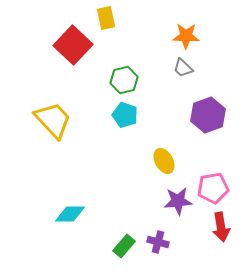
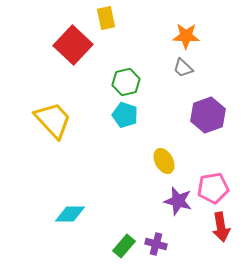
green hexagon: moved 2 px right, 2 px down
purple star: rotated 20 degrees clockwise
purple cross: moved 2 px left, 2 px down
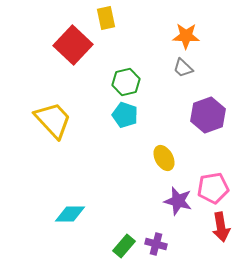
yellow ellipse: moved 3 px up
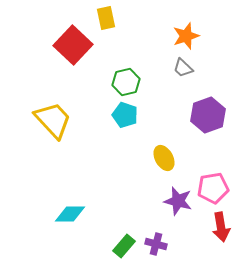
orange star: rotated 20 degrees counterclockwise
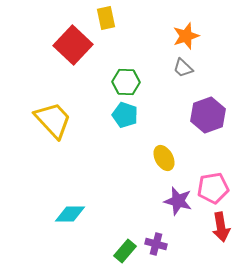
green hexagon: rotated 16 degrees clockwise
green rectangle: moved 1 px right, 5 px down
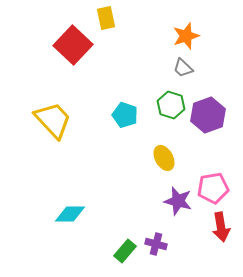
green hexagon: moved 45 px right, 23 px down; rotated 16 degrees clockwise
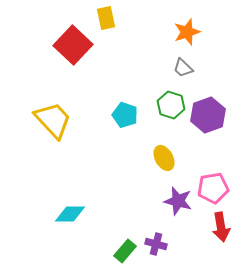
orange star: moved 1 px right, 4 px up
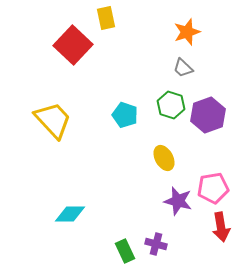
green rectangle: rotated 65 degrees counterclockwise
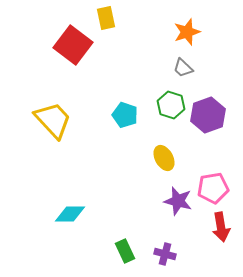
red square: rotated 6 degrees counterclockwise
purple cross: moved 9 px right, 10 px down
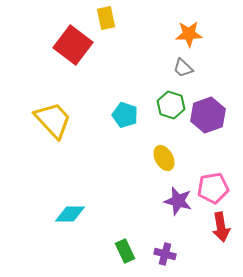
orange star: moved 2 px right, 2 px down; rotated 16 degrees clockwise
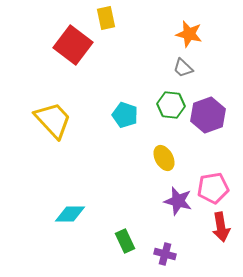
orange star: rotated 16 degrees clockwise
green hexagon: rotated 12 degrees counterclockwise
green rectangle: moved 10 px up
